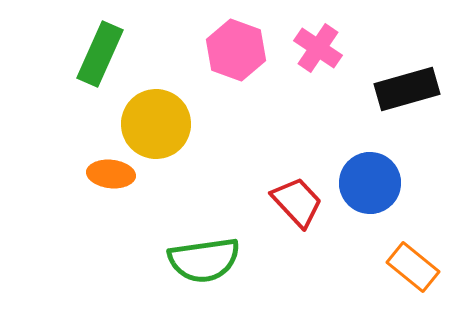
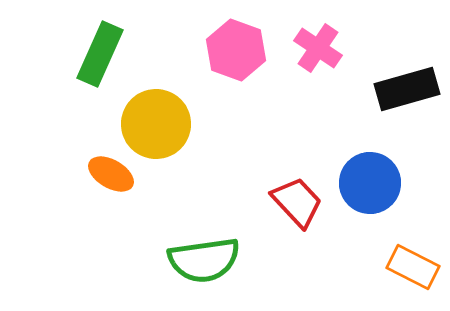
orange ellipse: rotated 24 degrees clockwise
orange rectangle: rotated 12 degrees counterclockwise
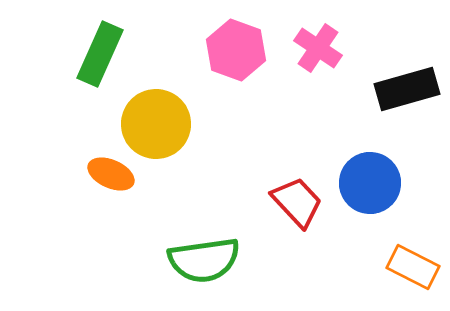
orange ellipse: rotated 6 degrees counterclockwise
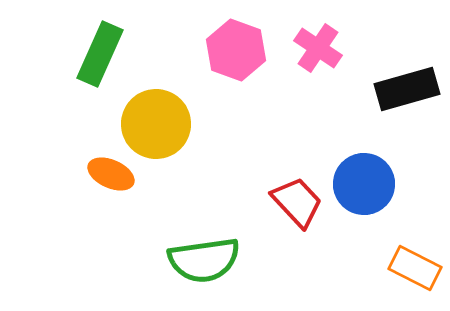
blue circle: moved 6 px left, 1 px down
orange rectangle: moved 2 px right, 1 px down
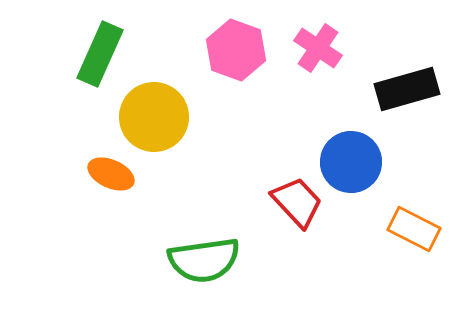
yellow circle: moved 2 px left, 7 px up
blue circle: moved 13 px left, 22 px up
orange rectangle: moved 1 px left, 39 px up
